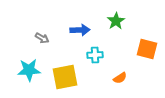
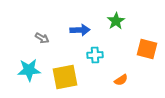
orange semicircle: moved 1 px right, 2 px down
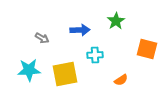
yellow square: moved 3 px up
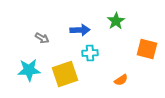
cyan cross: moved 5 px left, 2 px up
yellow square: rotated 8 degrees counterclockwise
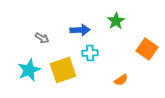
orange square: rotated 20 degrees clockwise
cyan star: rotated 20 degrees counterclockwise
yellow square: moved 2 px left, 4 px up
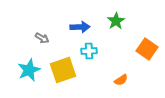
blue arrow: moved 3 px up
cyan cross: moved 1 px left, 2 px up
